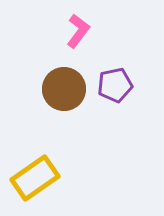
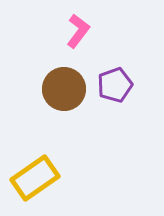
purple pentagon: rotated 8 degrees counterclockwise
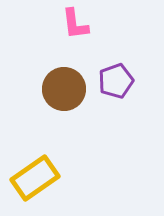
pink L-shape: moved 3 px left, 7 px up; rotated 136 degrees clockwise
purple pentagon: moved 1 px right, 4 px up
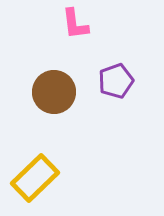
brown circle: moved 10 px left, 3 px down
yellow rectangle: rotated 9 degrees counterclockwise
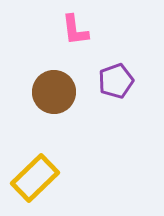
pink L-shape: moved 6 px down
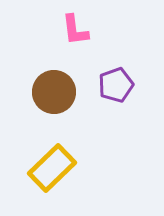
purple pentagon: moved 4 px down
yellow rectangle: moved 17 px right, 10 px up
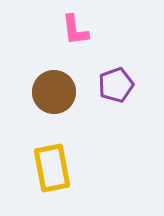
yellow rectangle: rotated 57 degrees counterclockwise
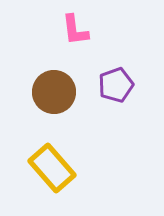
yellow rectangle: rotated 30 degrees counterclockwise
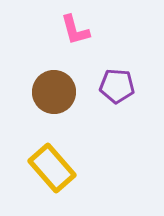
pink L-shape: rotated 8 degrees counterclockwise
purple pentagon: moved 1 px right, 1 px down; rotated 24 degrees clockwise
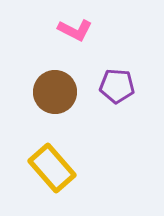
pink L-shape: rotated 48 degrees counterclockwise
brown circle: moved 1 px right
